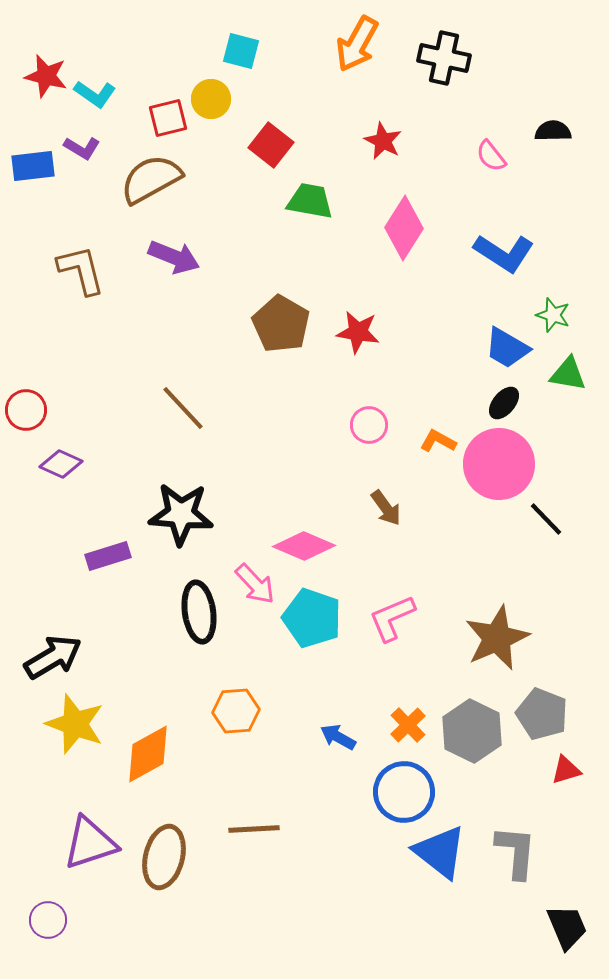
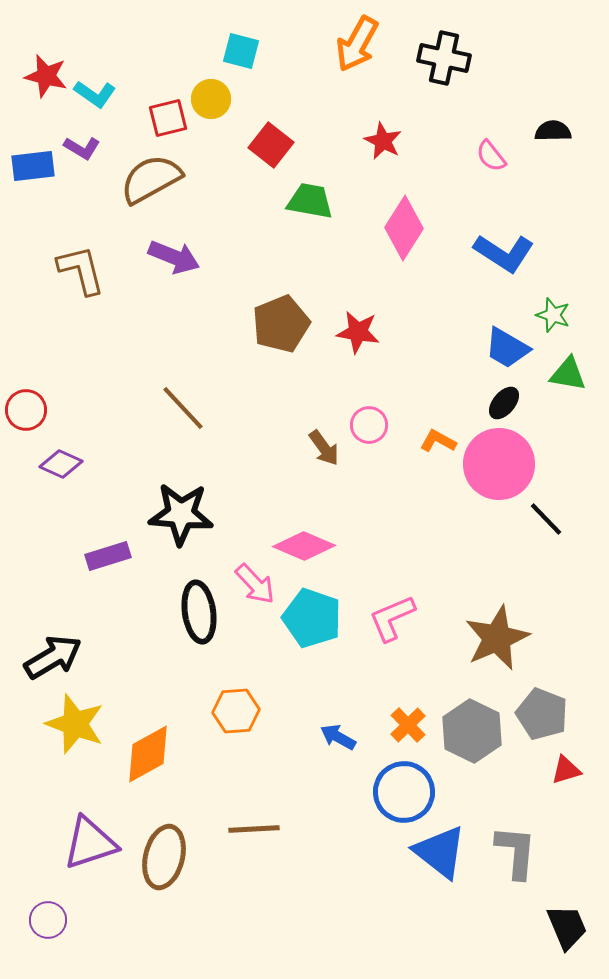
brown pentagon at (281, 324): rotated 20 degrees clockwise
brown arrow at (386, 508): moved 62 px left, 60 px up
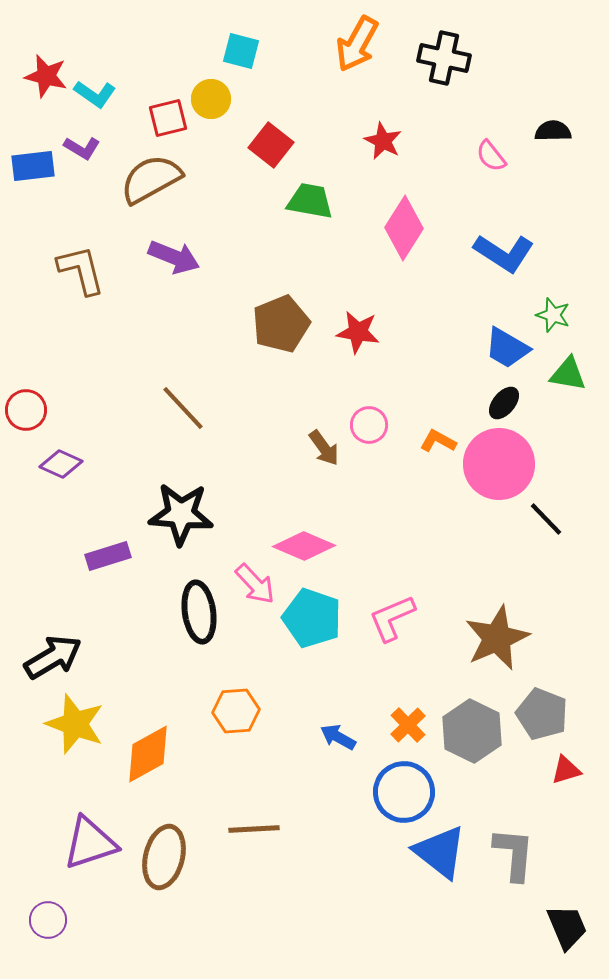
gray L-shape at (516, 852): moved 2 px left, 2 px down
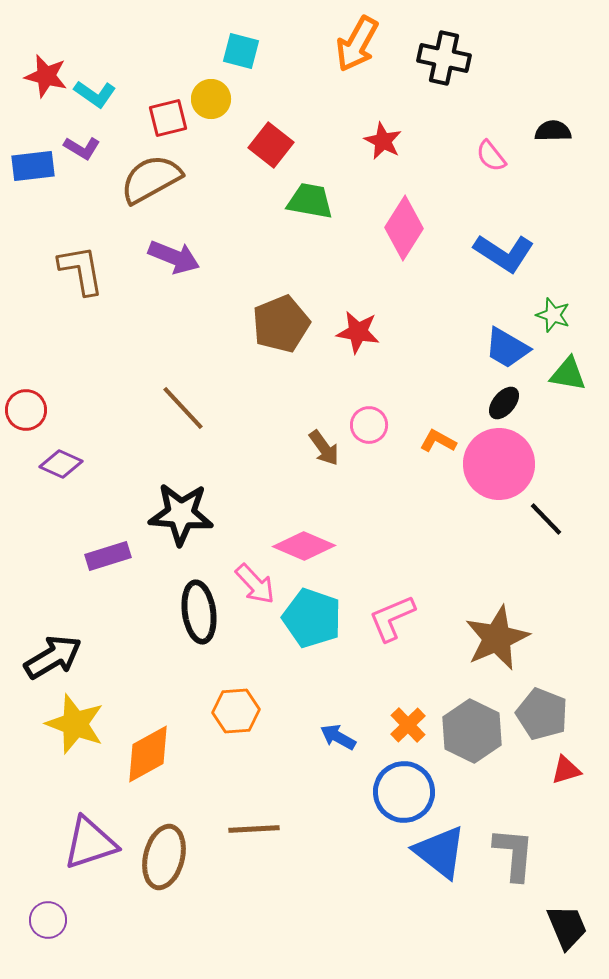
brown L-shape at (81, 270): rotated 4 degrees clockwise
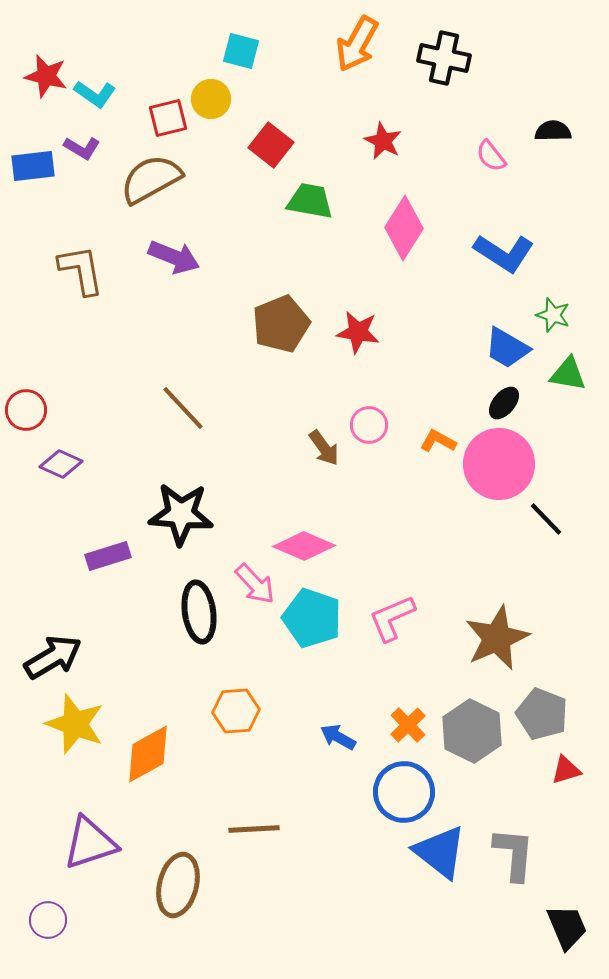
brown ellipse at (164, 857): moved 14 px right, 28 px down
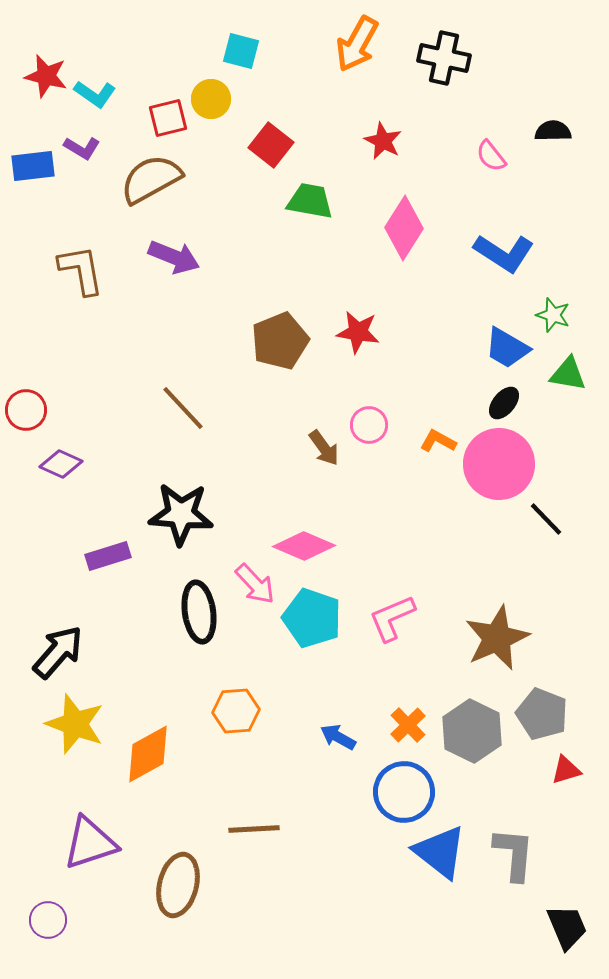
brown pentagon at (281, 324): moved 1 px left, 17 px down
black arrow at (53, 657): moved 5 px right, 5 px up; rotated 18 degrees counterclockwise
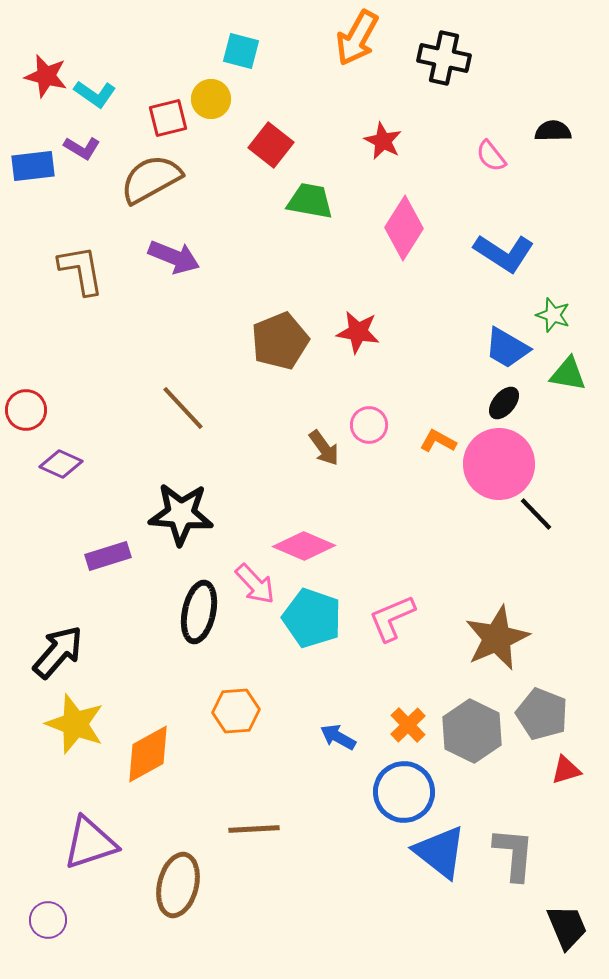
orange arrow at (357, 44): moved 6 px up
black line at (546, 519): moved 10 px left, 5 px up
black ellipse at (199, 612): rotated 20 degrees clockwise
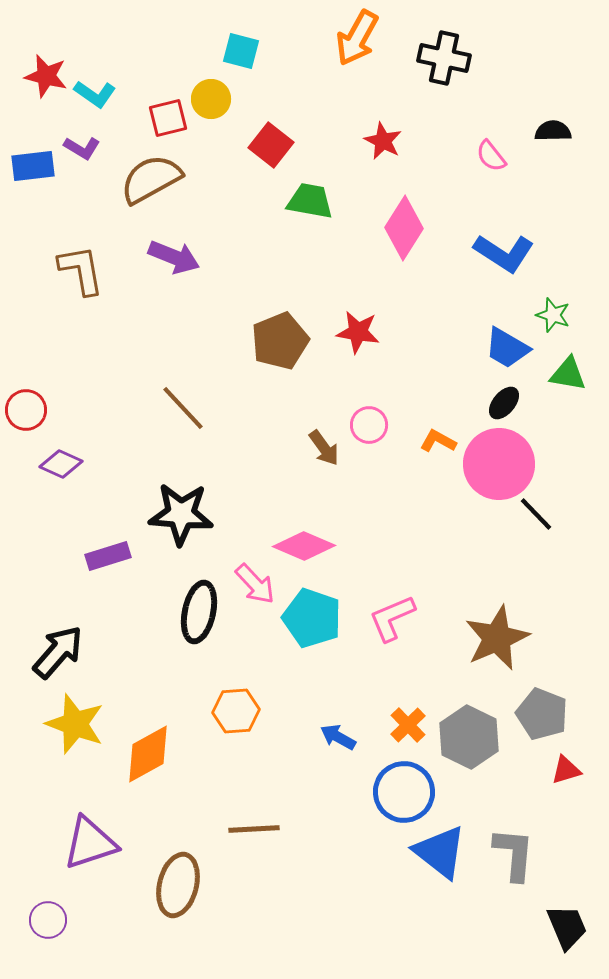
gray hexagon at (472, 731): moved 3 px left, 6 px down
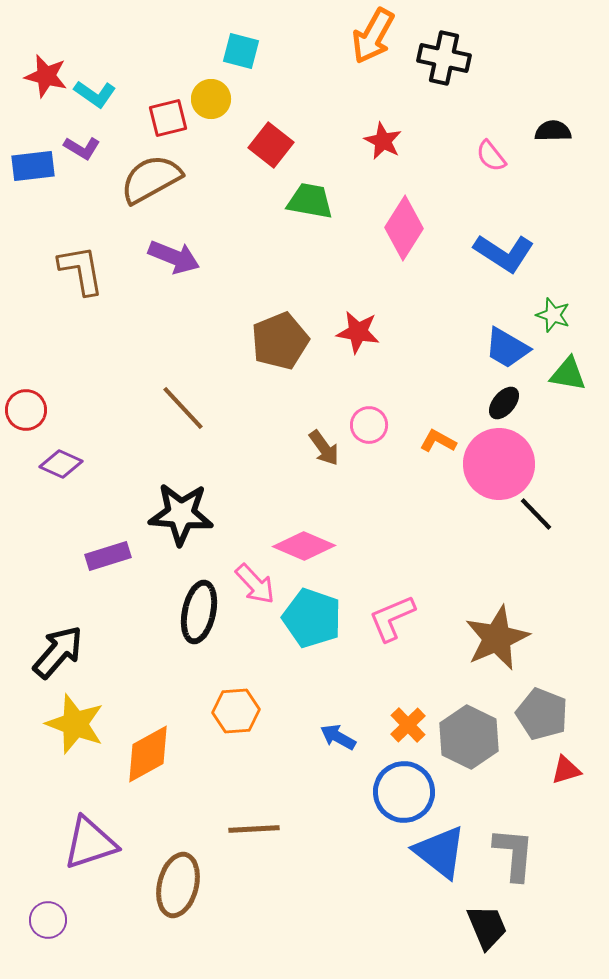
orange arrow at (357, 38): moved 16 px right, 2 px up
black trapezoid at (567, 927): moved 80 px left
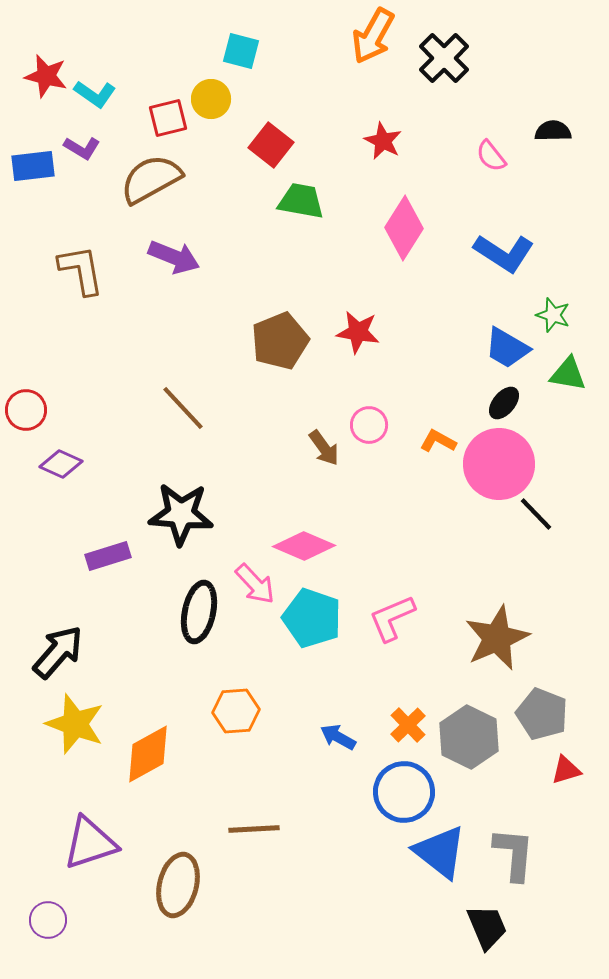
black cross at (444, 58): rotated 33 degrees clockwise
green trapezoid at (310, 201): moved 9 px left
